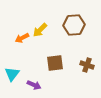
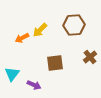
brown cross: moved 3 px right, 8 px up; rotated 32 degrees clockwise
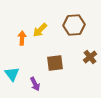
orange arrow: rotated 120 degrees clockwise
cyan triangle: rotated 14 degrees counterclockwise
purple arrow: moved 1 px right, 1 px up; rotated 40 degrees clockwise
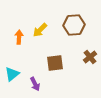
orange arrow: moved 3 px left, 1 px up
cyan triangle: rotated 28 degrees clockwise
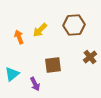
orange arrow: rotated 24 degrees counterclockwise
brown square: moved 2 px left, 2 px down
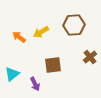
yellow arrow: moved 1 px right, 2 px down; rotated 14 degrees clockwise
orange arrow: rotated 32 degrees counterclockwise
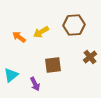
cyan triangle: moved 1 px left, 1 px down
